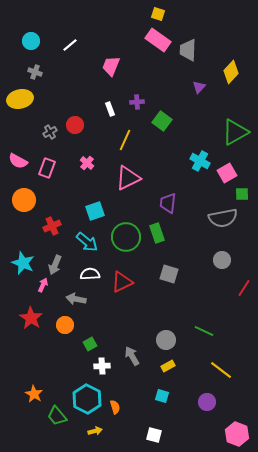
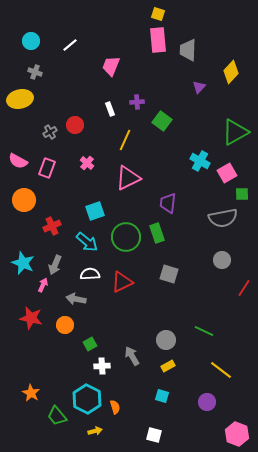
pink rectangle at (158, 40): rotated 50 degrees clockwise
red star at (31, 318): rotated 20 degrees counterclockwise
orange star at (34, 394): moved 3 px left, 1 px up
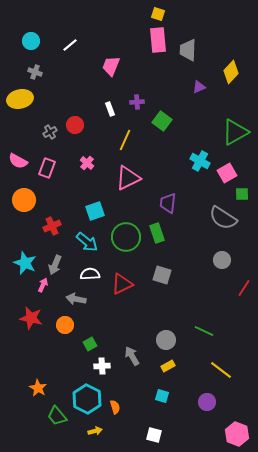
purple triangle at (199, 87): rotated 24 degrees clockwise
gray semicircle at (223, 218): rotated 44 degrees clockwise
cyan star at (23, 263): moved 2 px right
gray square at (169, 274): moved 7 px left, 1 px down
red triangle at (122, 282): moved 2 px down
orange star at (31, 393): moved 7 px right, 5 px up
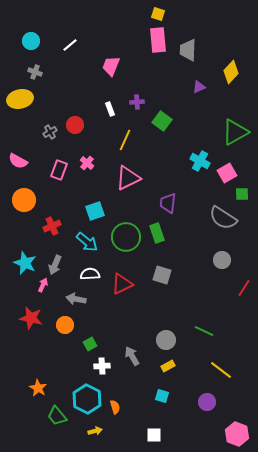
pink rectangle at (47, 168): moved 12 px right, 2 px down
white square at (154, 435): rotated 14 degrees counterclockwise
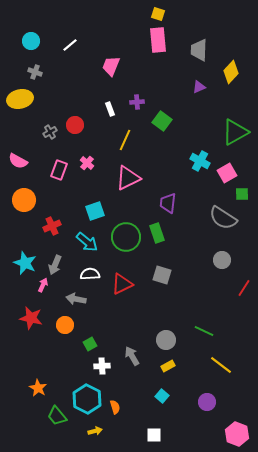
gray trapezoid at (188, 50): moved 11 px right
yellow line at (221, 370): moved 5 px up
cyan square at (162, 396): rotated 24 degrees clockwise
